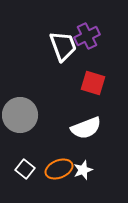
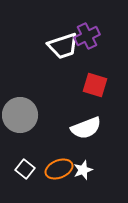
white trapezoid: rotated 92 degrees clockwise
red square: moved 2 px right, 2 px down
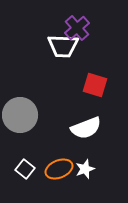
purple cross: moved 10 px left, 8 px up; rotated 15 degrees counterclockwise
white trapezoid: rotated 20 degrees clockwise
white star: moved 2 px right, 1 px up
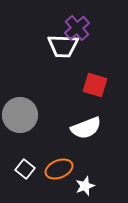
white star: moved 17 px down
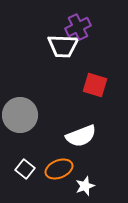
purple cross: moved 1 px right, 1 px up; rotated 15 degrees clockwise
white semicircle: moved 5 px left, 8 px down
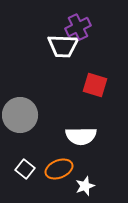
white semicircle: rotated 20 degrees clockwise
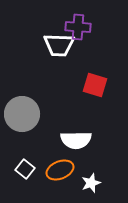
purple cross: rotated 30 degrees clockwise
white trapezoid: moved 4 px left, 1 px up
gray circle: moved 2 px right, 1 px up
white semicircle: moved 5 px left, 4 px down
orange ellipse: moved 1 px right, 1 px down
white star: moved 6 px right, 3 px up
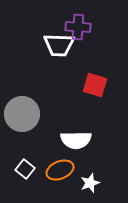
white star: moved 1 px left
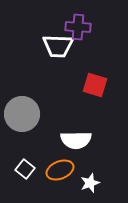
white trapezoid: moved 1 px left, 1 px down
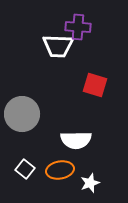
orange ellipse: rotated 12 degrees clockwise
